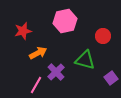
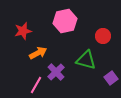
green triangle: moved 1 px right
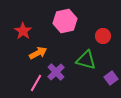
red star: rotated 24 degrees counterclockwise
pink line: moved 2 px up
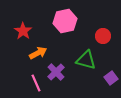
pink line: rotated 54 degrees counterclockwise
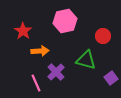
orange arrow: moved 2 px right, 2 px up; rotated 24 degrees clockwise
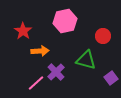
pink line: rotated 72 degrees clockwise
